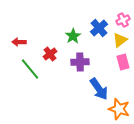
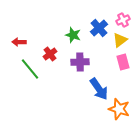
green star: moved 1 px up; rotated 21 degrees counterclockwise
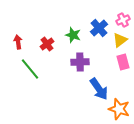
red arrow: moved 1 px left; rotated 80 degrees clockwise
red cross: moved 3 px left, 10 px up
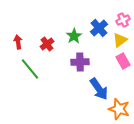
green star: moved 1 px right, 1 px down; rotated 21 degrees clockwise
pink rectangle: moved 1 px up; rotated 14 degrees counterclockwise
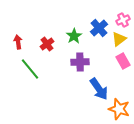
yellow triangle: moved 1 px left, 1 px up
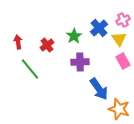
yellow triangle: rotated 28 degrees counterclockwise
red cross: moved 1 px down
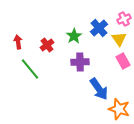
pink cross: moved 1 px right, 1 px up
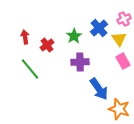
red arrow: moved 7 px right, 5 px up
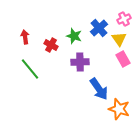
green star: rotated 21 degrees counterclockwise
red cross: moved 4 px right; rotated 24 degrees counterclockwise
pink rectangle: moved 2 px up
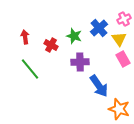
blue arrow: moved 3 px up
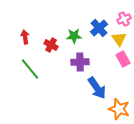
green star: rotated 21 degrees counterclockwise
blue arrow: moved 2 px left, 2 px down
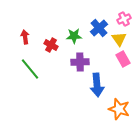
blue arrow: moved 3 px up; rotated 30 degrees clockwise
